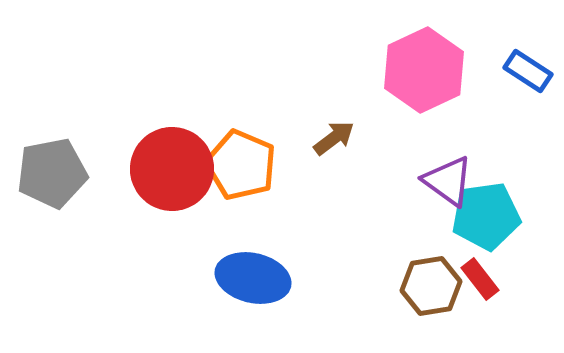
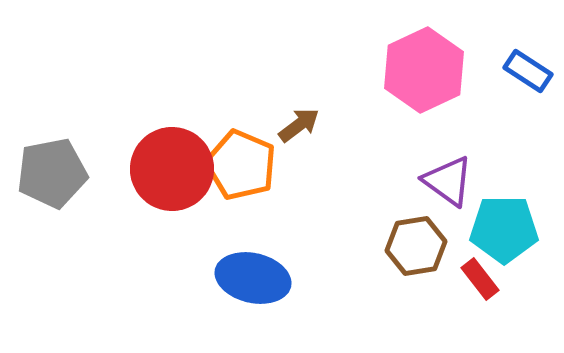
brown arrow: moved 35 px left, 13 px up
cyan pentagon: moved 18 px right, 13 px down; rotated 8 degrees clockwise
brown hexagon: moved 15 px left, 40 px up
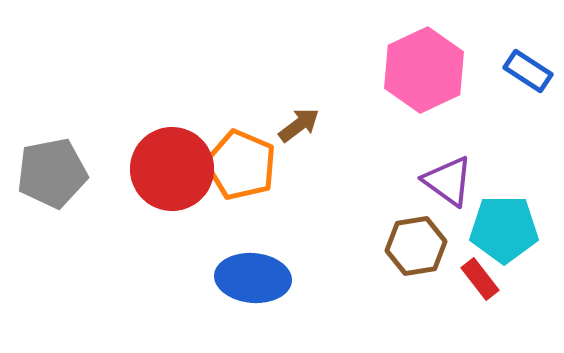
blue ellipse: rotated 8 degrees counterclockwise
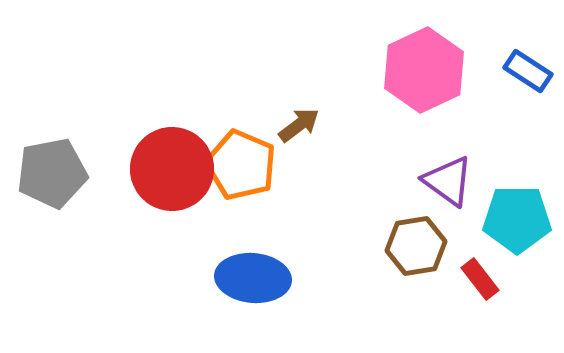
cyan pentagon: moved 13 px right, 10 px up
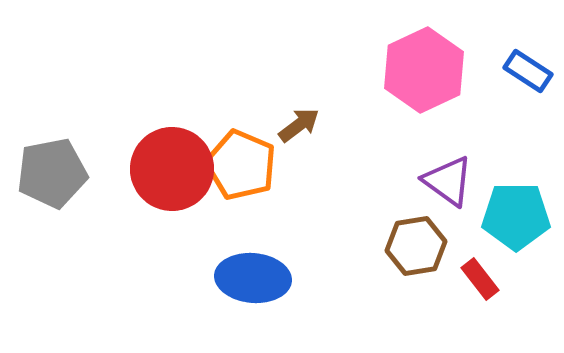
cyan pentagon: moved 1 px left, 3 px up
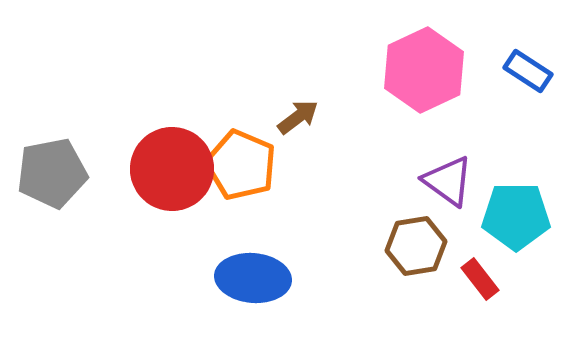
brown arrow: moved 1 px left, 8 px up
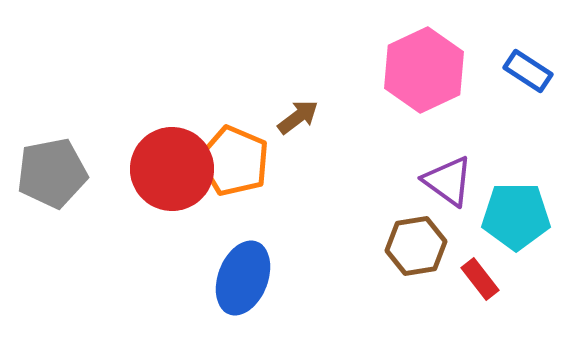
orange pentagon: moved 7 px left, 4 px up
blue ellipse: moved 10 px left; rotated 74 degrees counterclockwise
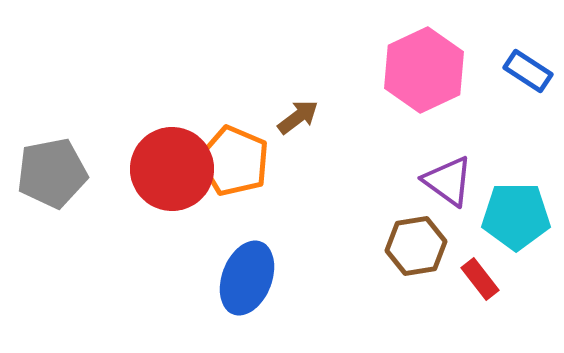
blue ellipse: moved 4 px right
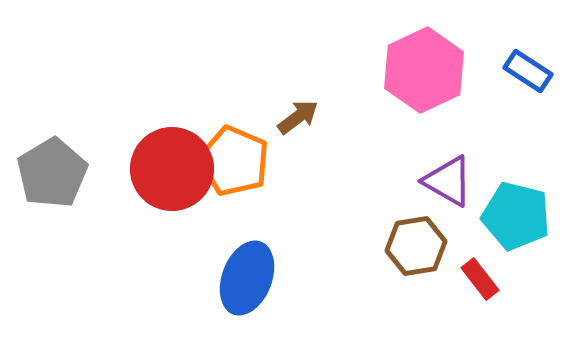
gray pentagon: rotated 20 degrees counterclockwise
purple triangle: rotated 6 degrees counterclockwise
cyan pentagon: rotated 14 degrees clockwise
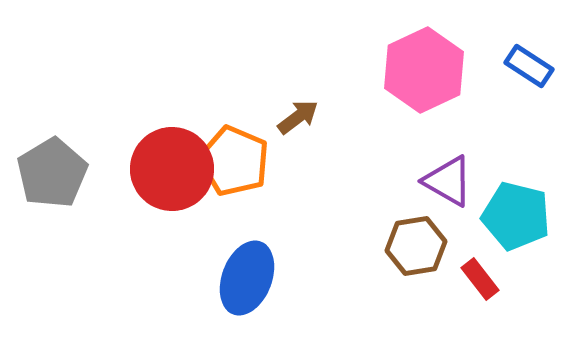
blue rectangle: moved 1 px right, 5 px up
